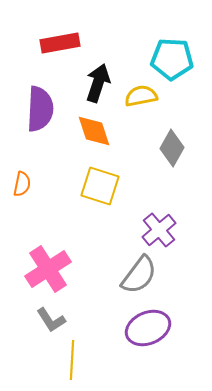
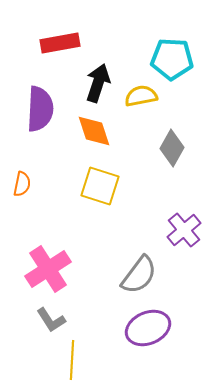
purple cross: moved 25 px right
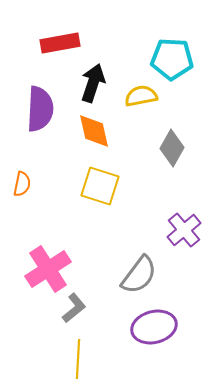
black arrow: moved 5 px left
orange diamond: rotated 6 degrees clockwise
gray L-shape: moved 23 px right, 12 px up; rotated 96 degrees counterclockwise
purple ellipse: moved 6 px right, 1 px up; rotated 9 degrees clockwise
yellow line: moved 6 px right, 1 px up
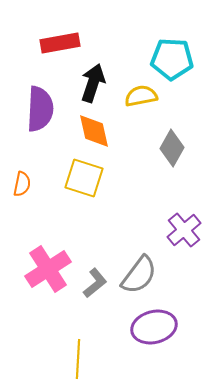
yellow square: moved 16 px left, 8 px up
gray L-shape: moved 21 px right, 25 px up
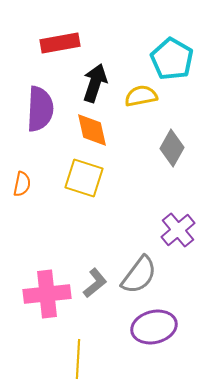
cyan pentagon: rotated 27 degrees clockwise
black arrow: moved 2 px right
orange diamond: moved 2 px left, 1 px up
purple cross: moved 6 px left
pink cross: moved 1 px left, 25 px down; rotated 27 degrees clockwise
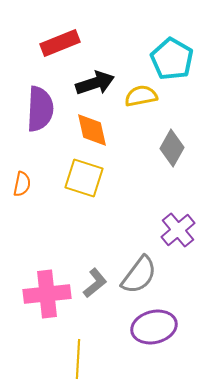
red rectangle: rotated 12 degrees counterclockwise
black arrow: rotated 54 degrees clockwise
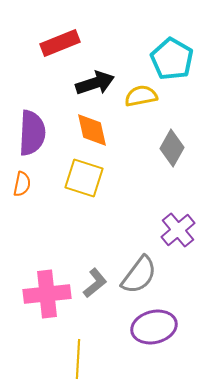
purple semicircle: moved 8 px left, 24 px down
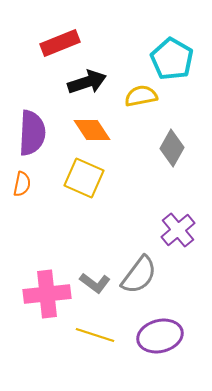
black arrow: moved 8 px left, 1 px up
orange diamond: rotated 21 degrees counterclockwise
yellow square: rotated 6 degrees clockwise
gray L-shape: rotated 76 degrees clockwise
purple ellipse: moved 6 px right, 9 px down
yellow line: moved 17 px right, 24 px up; rotated 75 degrees counterclockwise
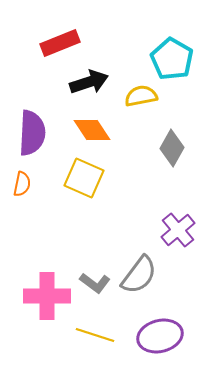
black arrow: moved 2 px right
pink cross: moved 2 px down; rotated 6 degrees clockwise
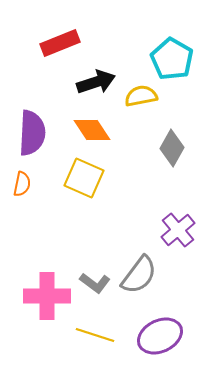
black arrow: moved 7 px right
purple ellipse: rotated 12 degrees counterclockwise
